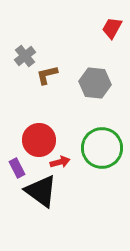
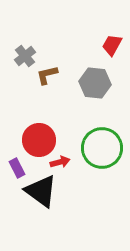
red trapezoid: moved 17 px down
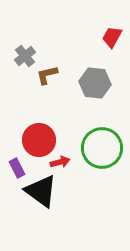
red trapezoid: moved 8 px up
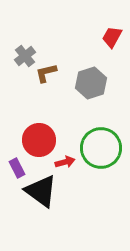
brown L-shape: moved 1 px left, 2 px up
gray hexagon: moved 4 px left; rotated 24 degrees counterclockwise
green circle: moved 1 px left
red arrow: moved 5 px right
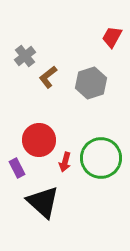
brown L-shape: moved 2 px right, 4 px down; rotated 25 degrees counterclockwise
green circle: moved 10 px down
red arrow: rotated 120 degrees clockwise
black triangle: moved 2 px right, 11 px down; rotated 6 degrees clockwise
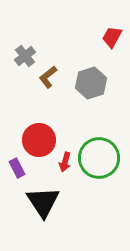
green circle: moved 2 px left
black triangle: rotated 15 degrees clockwise
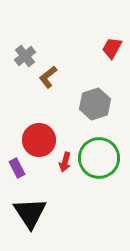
red trapezoid: moved 11 px down
gray hexagon: moved 4 px right, 21 px down
black triangle: moved 13 px left, 11 px down
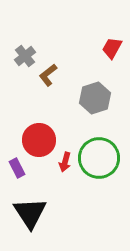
brown L-shape: moved 2 px up
gray hexagon: moved 6 px up
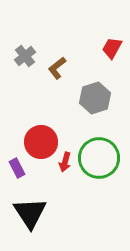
brown L-shape: moved 9 px right, 7 px up
red circle: moved 2 px right, 2 px down
